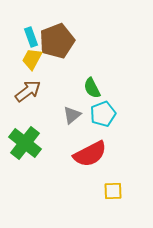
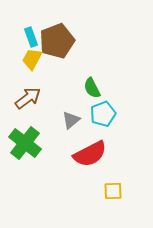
brown arrow: moved 7 px down
gray triangle: moved 1 px left, 5 px down
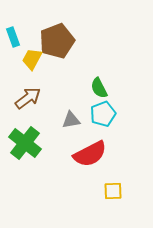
cyan rectangle: moved 18 px left
green semicircle: moved 7 px right
gray triangle: rotated 30 degrees clockwise
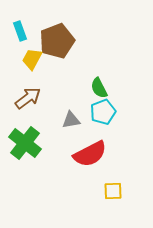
cyan rectangle: moved 7 px right, 6 px up
cyan pentagon: moved 2 px up
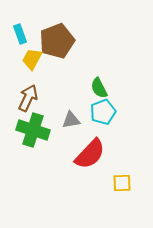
cyan rectangle: moved 3 px down
brown arrow: rotated 28 degrees counterclockwise
green cross: moved 8 px right, 13 px up; rotated 20 degrees counterclockwise
red semicircle: rotated 20 degrees counterclockwise
yellow square: moved 9 px right, 8 px up
